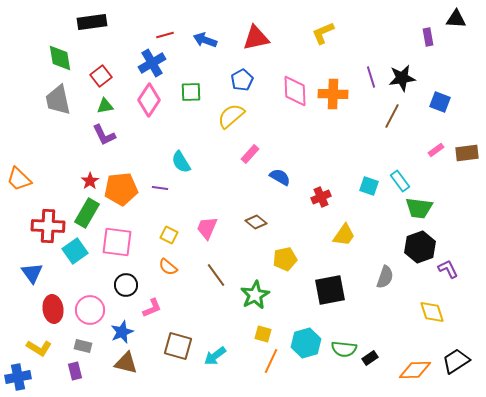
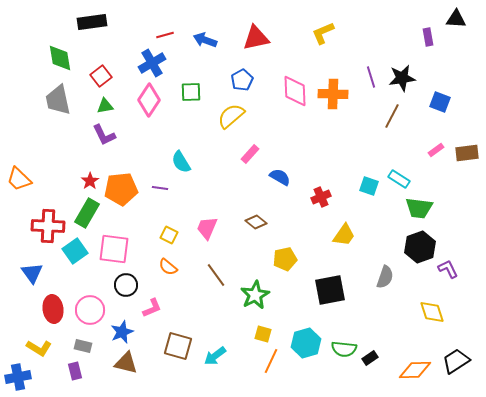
cyan rectangle at (400, 181): moved 1 px left, 2 px up; rotated 20 degrees counterclockwise
pink square at (117, 242): moved 3 px left, 7 px down
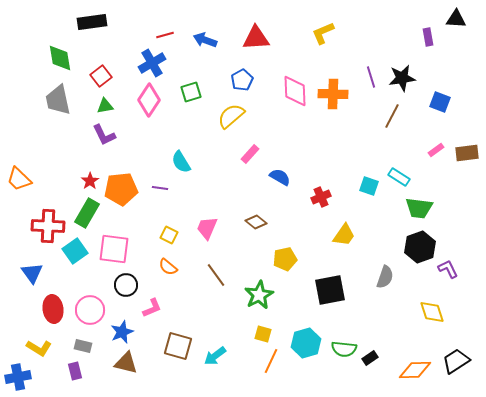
red triangle at (256, 38): rotated 8 degrees clockwise
green square at (191, 92): rotated 15 degrees counterclockwise
cyan rectangle at (399, 179): moved 2 px up
green star at (255, 295): moved 4 px right
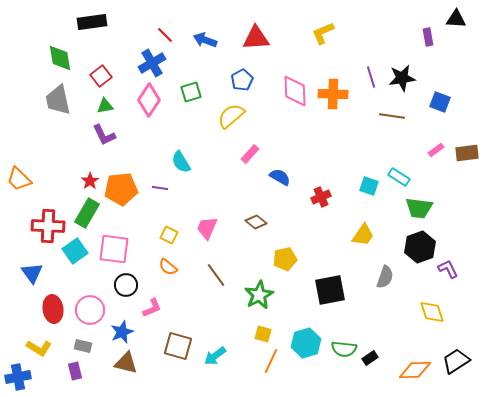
red line at (165, 35): rotated 60 degrees clockwise
brown line at (392, 116): rotated 70 degrees clockwise
yellow trapezoid at (344, 235): moved 19 px right
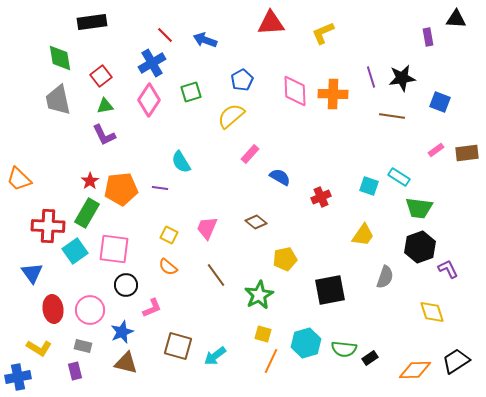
red triangle at (256, 38): moved 15 px right, 15 px up
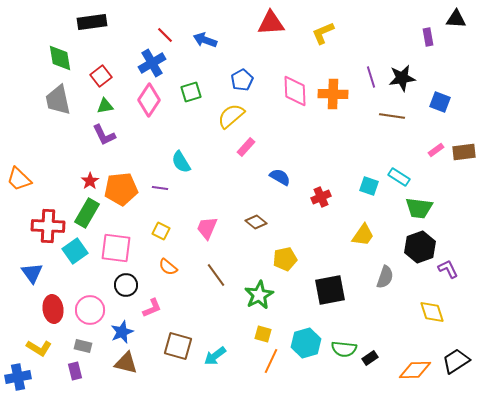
brown rectangle at (467, 153): moved 3 px left, 1 px up
pink rectangle at (250, 154): moved 4 px left, 7 px up
yellow square at (169, 235): moved 8 px left, 4 px up
pink square at (114, 249): moved 2 px right, 1 px up
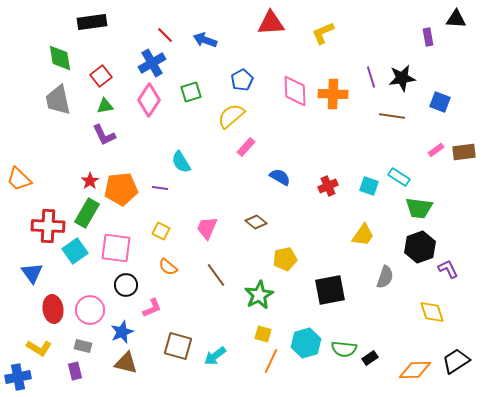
red cross at (321, 197): moved 7 px right, 11 px up
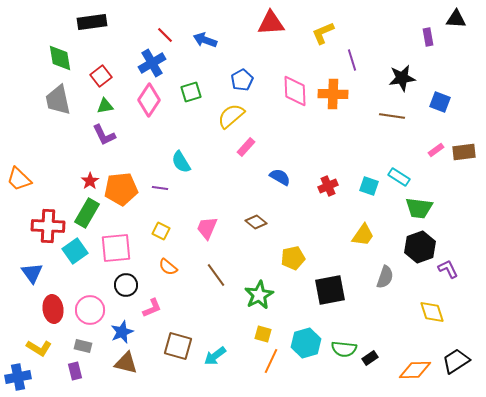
purple line at (371, 77): moved 19 px left, 17 px up
pink square at (116, 248): rotated 12 degrees counterclockwise
yellow pentagon at (285, 259): moved 8 px right, 1 px up
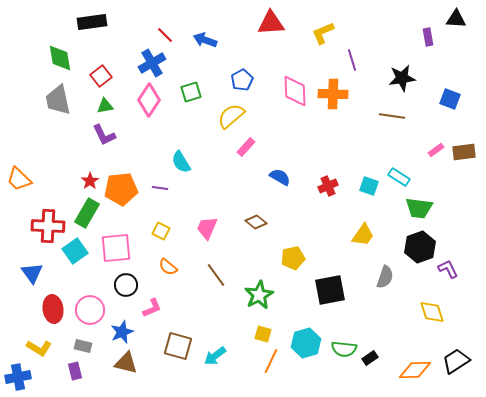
blue square at (440, 102): moved 10 px right, 3 px up
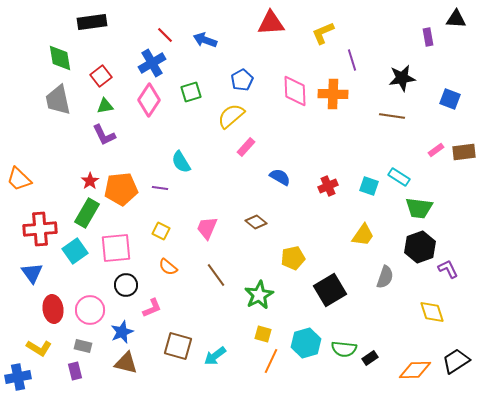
red cross at (48, 226): moved 8 px left, 3 px down; rotated 8 degrees counterclockwise
black square at (330, 290): rotated 20 degrees counterclockwise
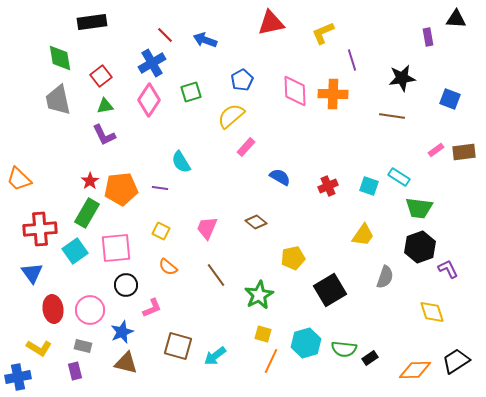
red triangle at (271, 23): rotated 8 degrees counterclockwise
